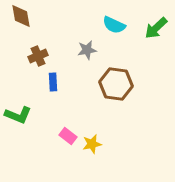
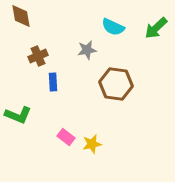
cyan semicircle: moved 1 px left, 2 px down
pink rectangle: moved 2 px left, 1 px down
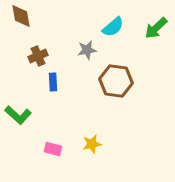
cyan semicircle: rotated 65 degrees counterclockwise
brown hexagon: moved 3 px up
green L-shape: rotated 20 degrees clockwise
pink rectangle: moved 13 px left, 12 px down; rotated 24 degrees counterclockwise
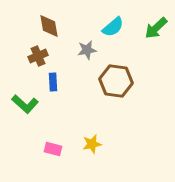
brown diamond: moved 28 px right, 10 px down
green L-shape: moved 7 px right, 11 px up
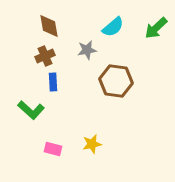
brown cross: moved 7 px right
green L-shape: moved 6 px right, 6 px down
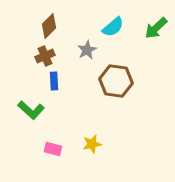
brown diamond: rotated 55 degrees clockwise
gray star: rotated 18 degrees counterclockwise
blue rectangle: moved 1 px right, 1 px up
